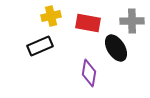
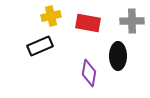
black ellipse: moved 2 px right, 8 px down; rotated 32 degrees clockwise
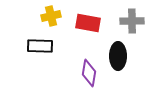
black rectangle: rotated 25 degrees clockwise
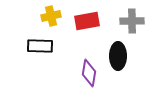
red rectangle: moved 1 px left, 2 px up; rotated 20 degrees counterclockwise
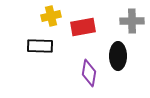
red rectangle: moved 4 px left, 6 px down
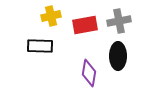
gray cross: moved 13 px left; rotated 10 degrees counterclockwise
red rectangle: moved 2 px right, 2 px up
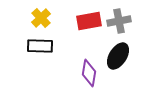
yellow cross: moved 10 px left, 2 px down; rotated 30 degrees counterclockwise
red rectangle: moved 4 px right, 4 px up
black ellipse: rotated 32 degrees clockwise
